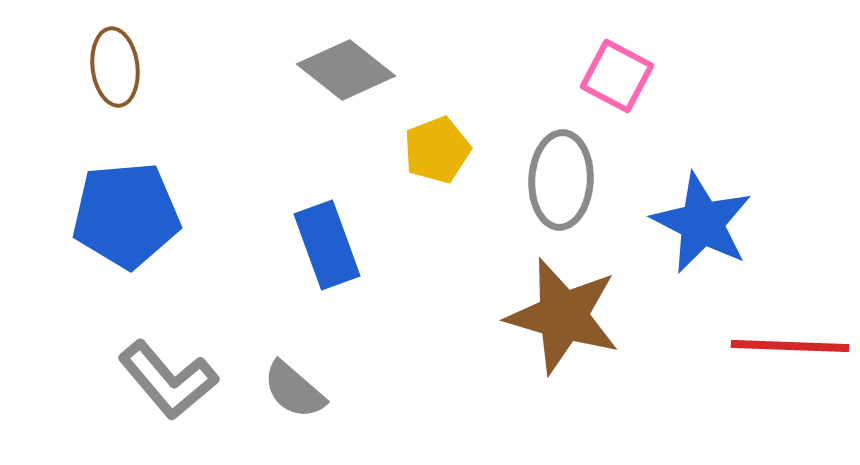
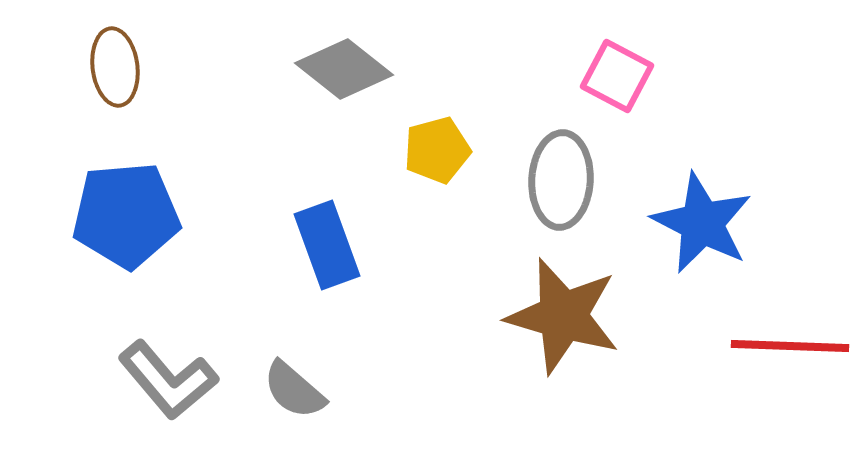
gray diamond: moved 2 px left, 1 px up
yellow pentagon: rotated 6 degrees clockwise
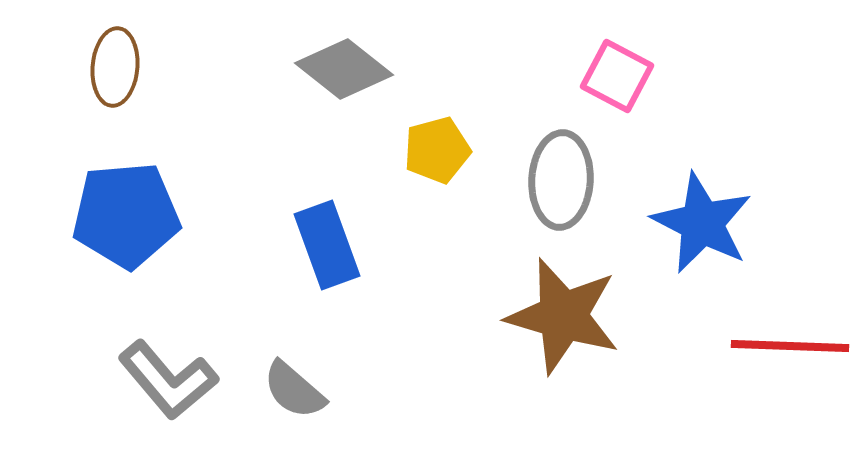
brown ellipse: rotated 12 degrees clockwise
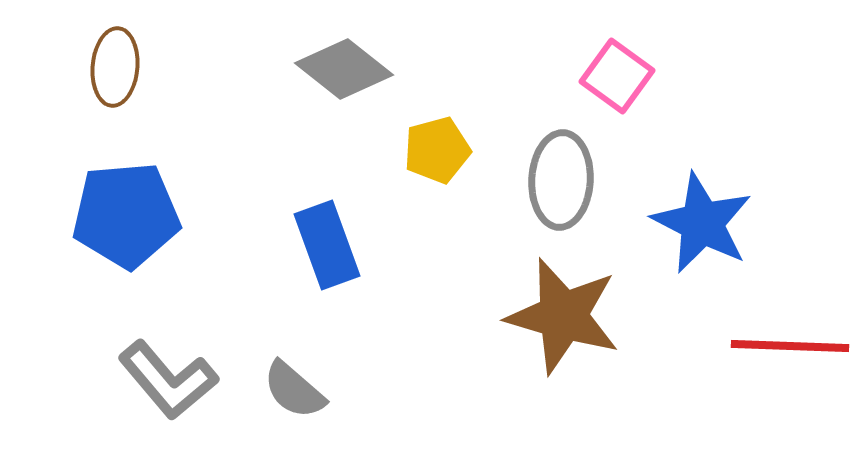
pink square: rotated 8 degrees clockwise
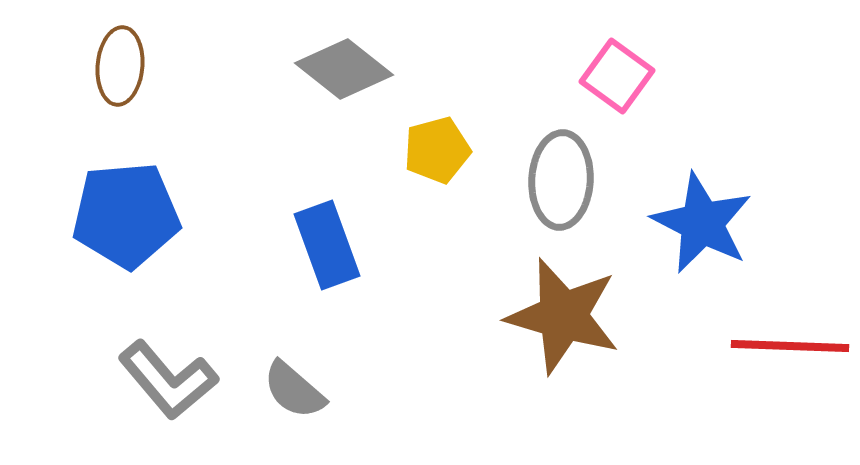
brown ellipse: moved 5 px right, 1 px up
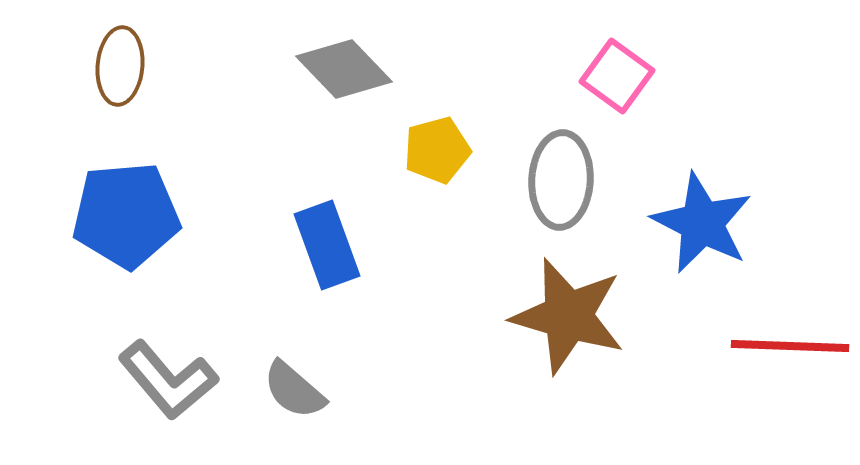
gray diamond: rotated 8 degrees clockwise
brown star: moved 5 px right
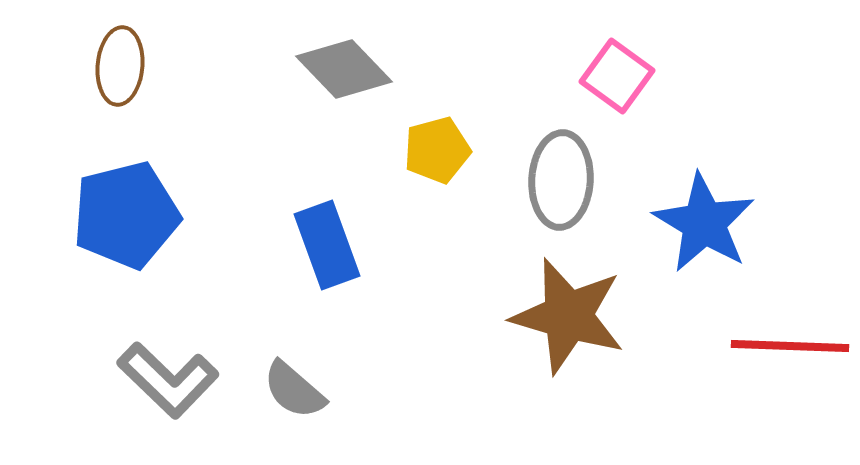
blue pentagon: rotated 9 degrees counterclockwise
blue star: moved 2 px right; rotated 4 degrees clockwise
gray L-shape: rotated 6 degrees counterclockwise
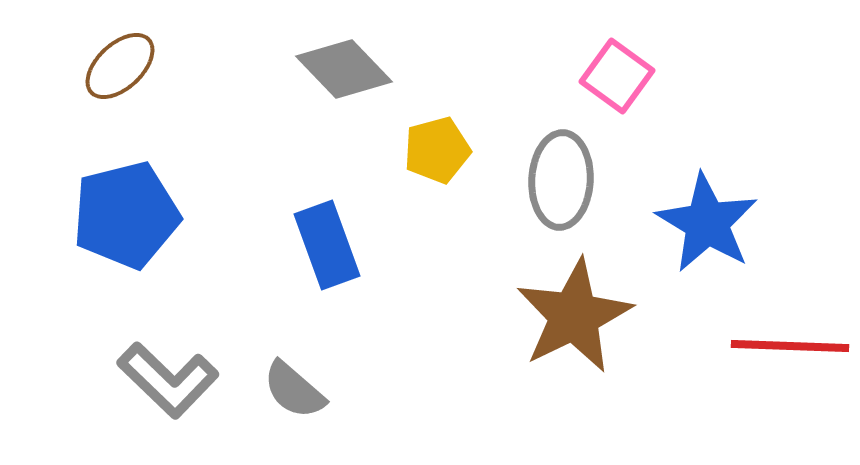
brown ellipse: rotated 42 degrees clockwise
blue star: moved 3 px right
brown star: moved 6 px right; rotated 30 degrees clockwise
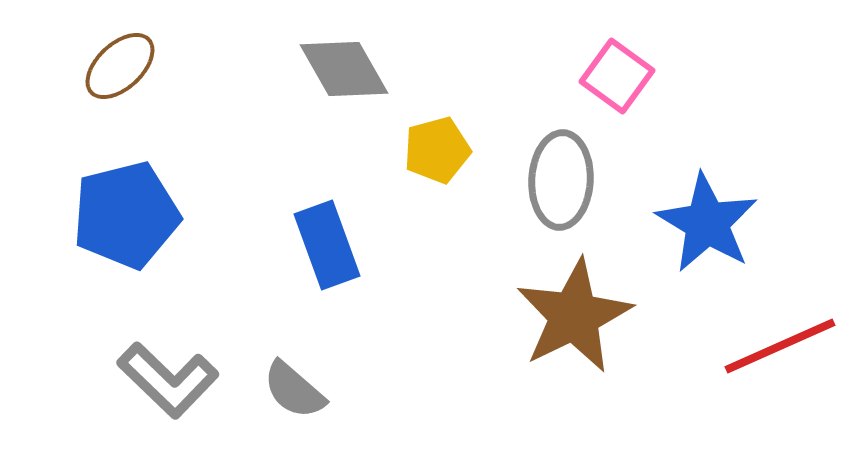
gray diamond: rotated 14 degrees clockwise
red line: moved 10 px left; rotated 26 degrees counterclockwise
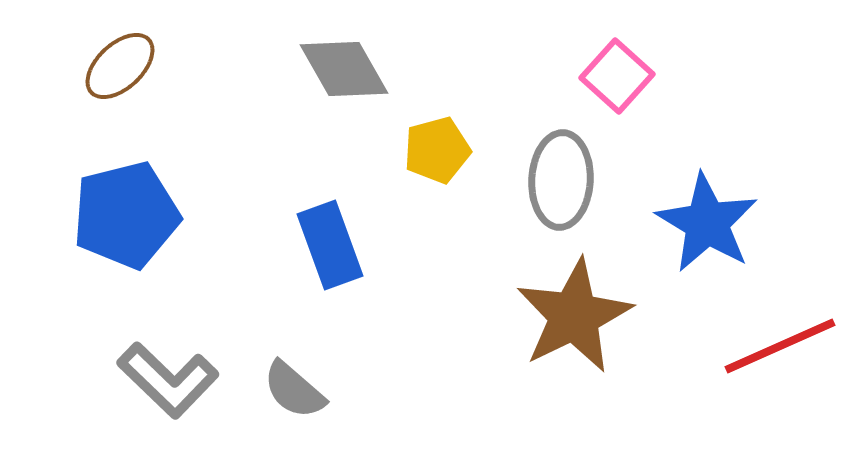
pink square: rotated 6 degrees clockwise
blue rectangle: moved 3 px right
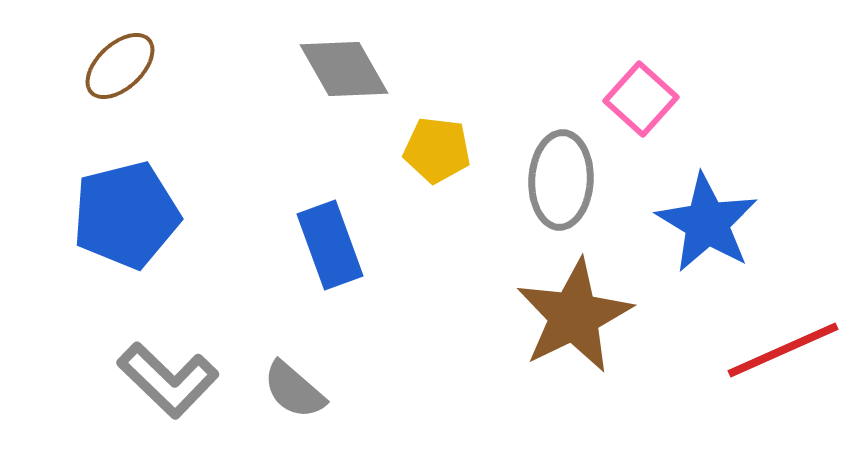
pink square: moved 24 px right, 23 px down
yellow pentagon: rotated 22 degrees clockwise
red line: moved 3 px right, 4 px down
